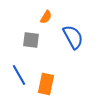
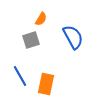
orange semicircle: moved 5 px left, 2 px down
gray square: rotated 24 degrees counterclockwise
blue line: moved 1 px right, 1 px down
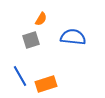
blue semicircle: rotated 55 degrees counterclockwise
orange rectangle: rotated 60 degrees clockwise
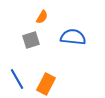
orange semicircle: moved 1 px right, 2 px up
blue line: moved 3 px left, 3 px down
orange rectangle: rotated 45 degrees counterclockwise
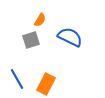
orange semicircle: moved 2 px left, 3 px down
blue semicircle: moved 3 px left; rotated 20 degrees clockwise
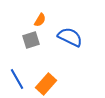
orange rectangle: rotated 15 degrees clockwise
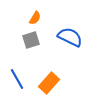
orange semicircle: moved 5 px left, 2 px up
orange rectangle: moved 3 px right, 1 px up
